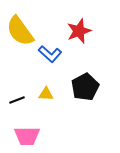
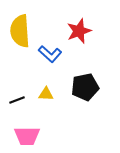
yellow semicircle: rotated 32 degrees clockwise
black pentagon: rotated 16 degrees clockwise
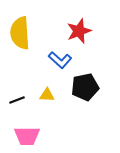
yellow semicircle: moved 2 px down
blue L-shape: moved 10 px right, 6 px down
yellow triangle: moved 1 px right, 1 px down
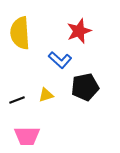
yellow triangle: moved 1 px left; rotated 21 degrees counterclockwise
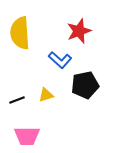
black pentagon: moved 2 px up
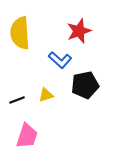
pink trapezoid: rotated 72 degrees counterclockwise
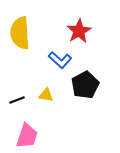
red star: rotated 10 degrees counterclockwise
black pentagon: rotated 16 degrees counterclockwise
yellow triangle: rotated 28 degrees clockwise
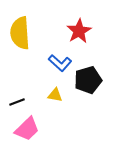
blue L-shape: moved 3 px down
black pentagon: moved 3 px right, 5 px up; rotated 12 degrees clockwise
yellow triangle: moved 9 px right
black line: moved 2 px down
pink trapezoid: moved 7 px up; rotated 28 degrees clockwise
